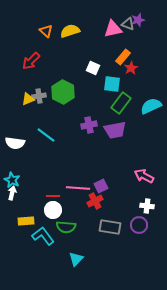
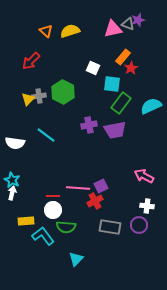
yellow triangle: rotated 24 degrees counterclockwise
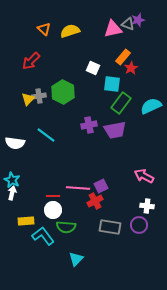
orange triangle: moved 2 px left, 2 px up
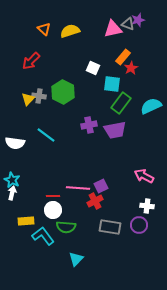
gray cross: rotated 16 degrees clockwise
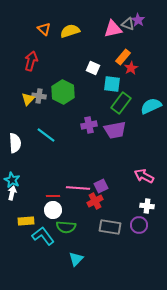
purple star: rotated 24 degrees counterclockwise
red arrow: rotated 150 degrees clockwise
white semicircle: rotated 102 degrees counterclockwise
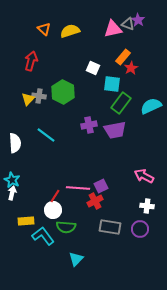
red line: moved 2 px right; rotated 56 degrees counterclockwise
purple circle: moved 1 px right, 4 px down
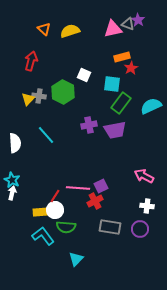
orange rectangle: moved 1 px left; rotated 35 degrees clockwise
white square: moved 9 px left, 7 px down
cyan line: rotated 12 degrees clockwise
white circle: moved 2 px right
yellow rectangle: moved 15 px right, 9 px up
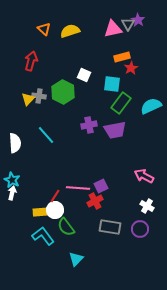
gray triangle: rotated 40 degrees clockwise
white cross: rotated 24 degrees clockwise
green semicircle: rotated 48 degrees clockwise
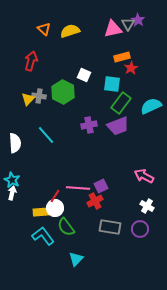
purple trapezoid: moved 3 px right, 4 px up; rotated 10 degrees counterclockwise
white circle: moved 2 px up
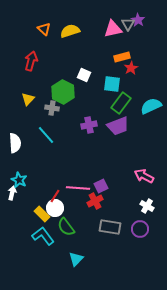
gray cross: moved 13 px right, 12 px down
cyan star: moved 7 px right
yellow rectangle: moved 1 px right, 2 px down; rotated 49 degrees clockwise
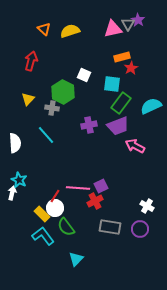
pink arrow: moved 9 px left, 30 px up
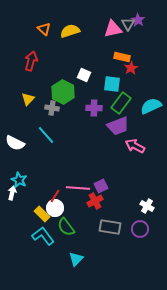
orange rectangle: rotated 28 degrees clockwise
purple cross: moved 5 px right, 17 px up; rotated 14 degrees clockwise
white semicircle: rotated 120 degrees clockwise
